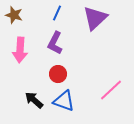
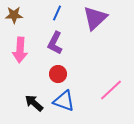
brown star: rotated 18 degrees counterclockwise
black arrow: moved 3 px down
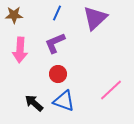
purple L-shape: rotated 40 degrees clockwise
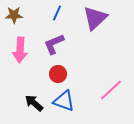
purple L-shape: moved 1 px left, 1 px down
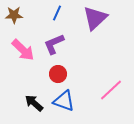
pink arrow: moved 3 px right; rotated 50 degrees counterclockwise
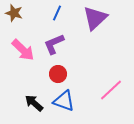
brown star: moved 2 px up; rotated 18 degrees clockwise
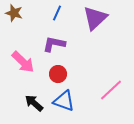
purple L-shape: rotated 35 degrees clockwise
pink arrow: moved 12 px down
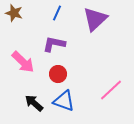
purple triangle: moved 1 px down
